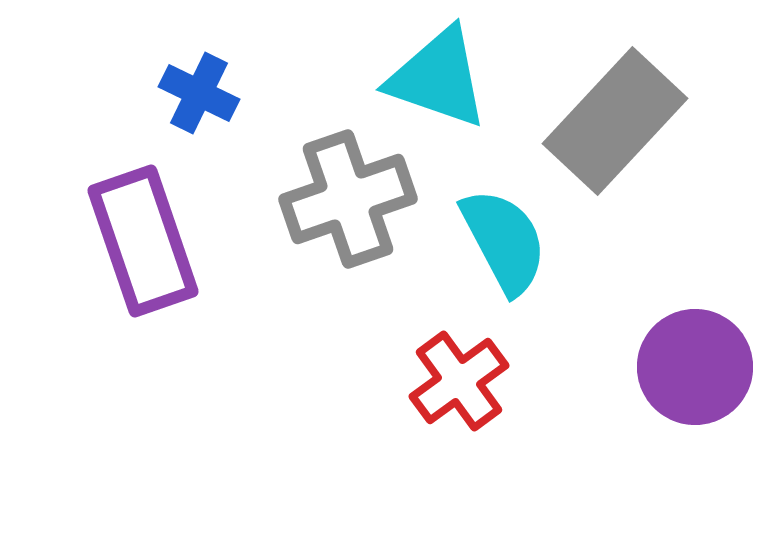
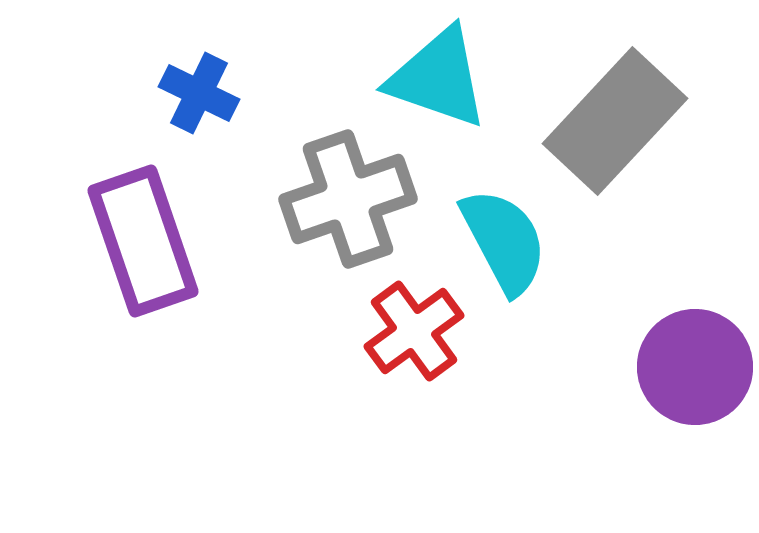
red cross: moved 45 px left, 50 px up
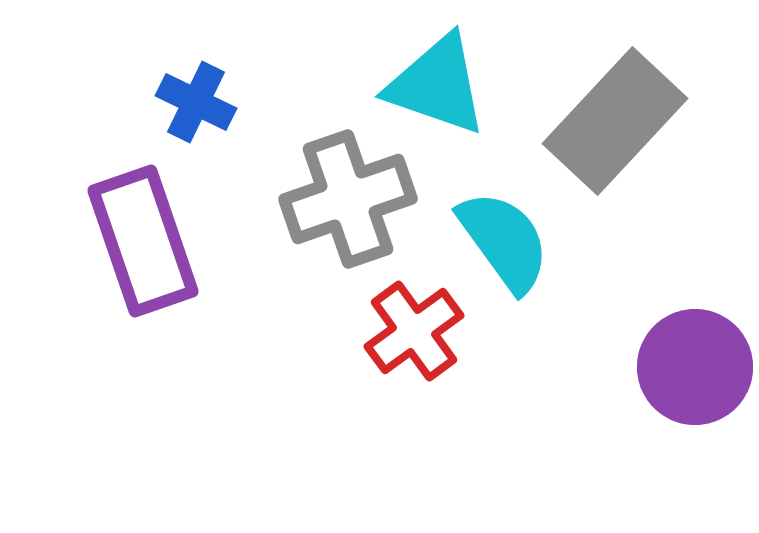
cyan triangle: moved 1 px left, 7 px down
blue cross: moved 3 px left, 9 px down
cyan semicircle: rotated 8 degrees counterclockwise
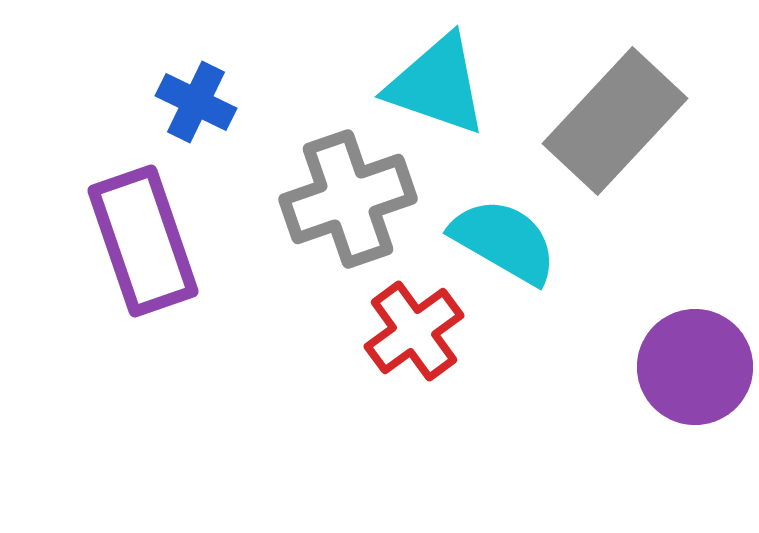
cyan semicircle: rotated 24 degrees counterclockwise
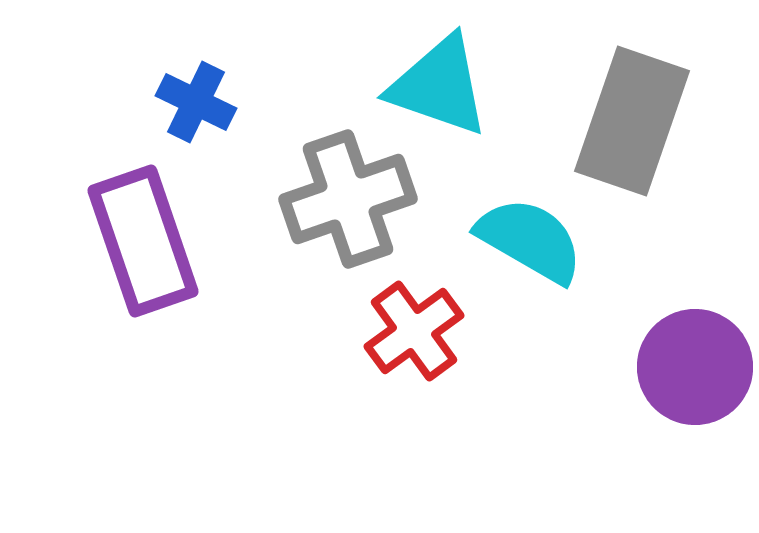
cyan triangle: moved 2 px right, 1 px down
gray rectangle: moved 17 px right; rotated 24 degrees counterclockwise
cyan semicircle: moved 26 px right, 1 px up
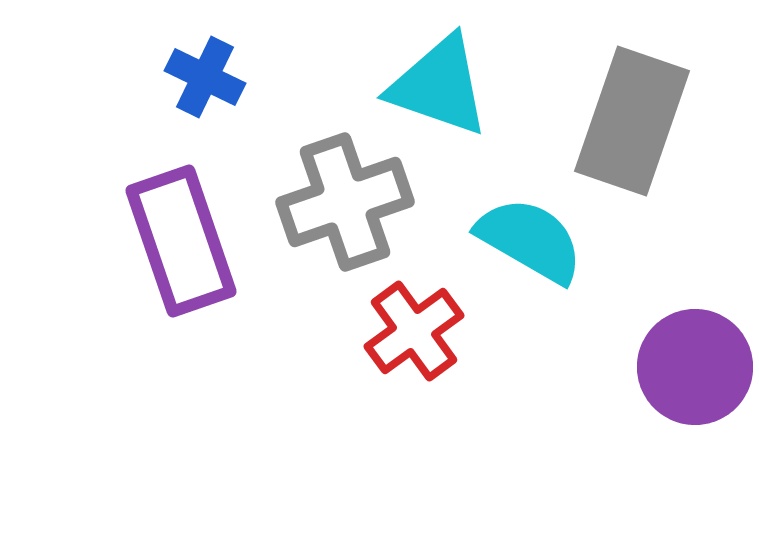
blue cross: moved 9 px right, 25 px up
gray cross: moved 3 px left, 3 px down
purple rectangle: moved 38 px right
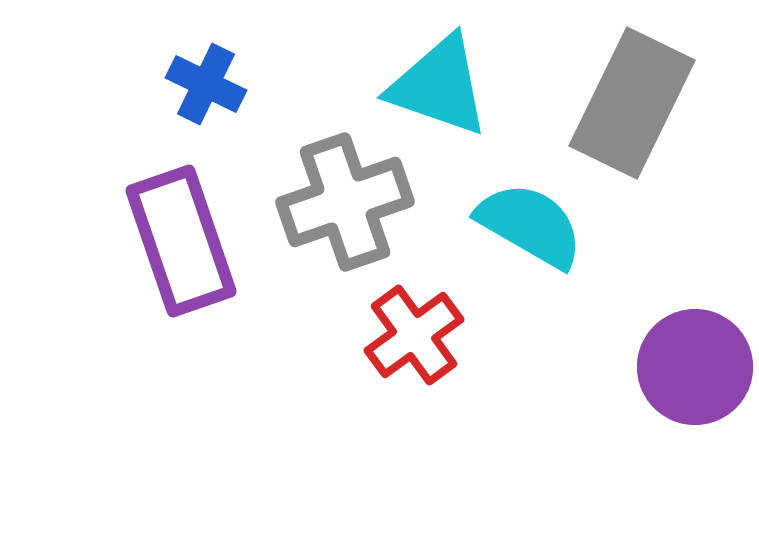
blue cross: moved 1 px right, 7 px down
gray rectangle: moved 18 px up; rotated 7 degrees clockwise
cyan semicircle: moved 15 px up
red cross: moved 4 px down
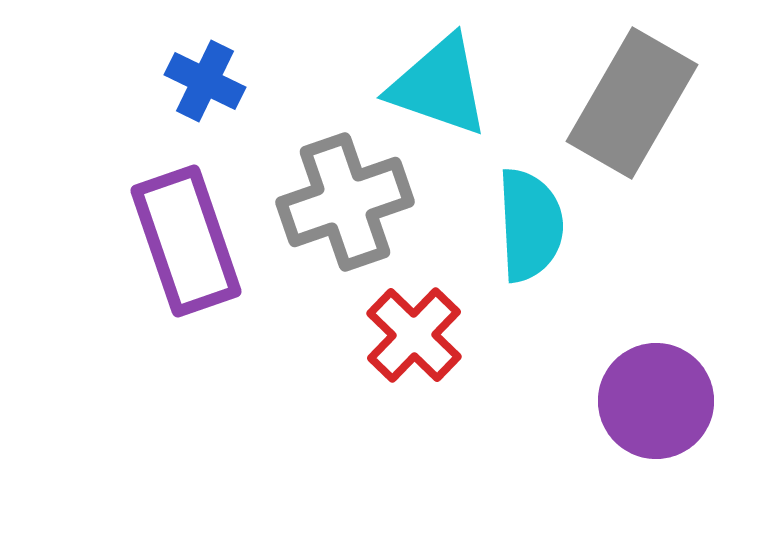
blue cross: moved 1 px left, 3 px up
gray rectangle: rotated 4 degrees clockwise
cyan semicircle: rotated 57 degrees clockwise
purple rectangle: moved 5 px right
red cross: rotated 10 degrees counterclockwise
purple circle: moved 39 px left, 34 px down
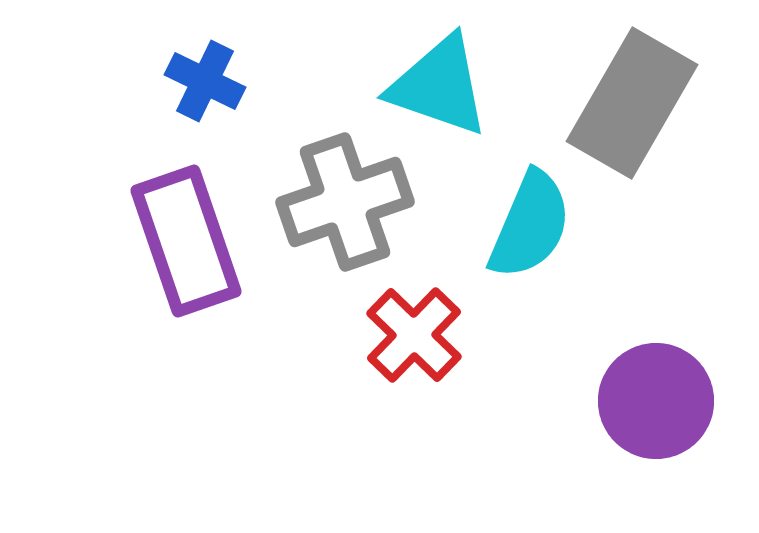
cyan semicircle: rotated 26 degrees clockwise
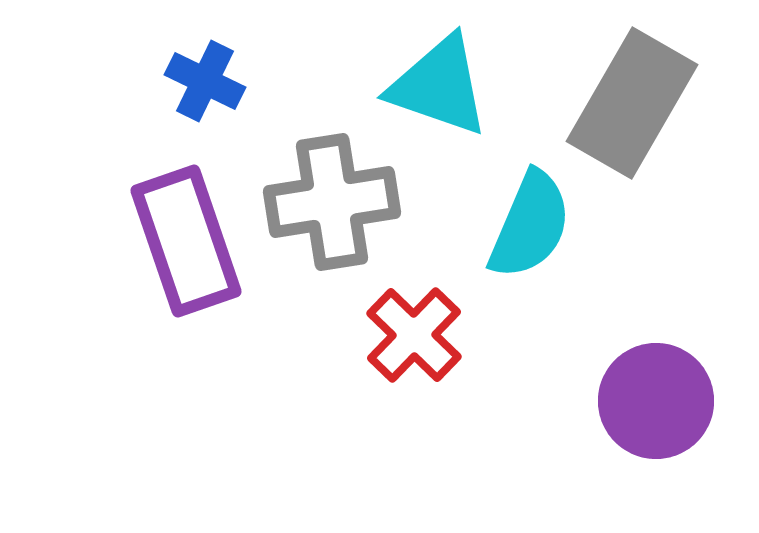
gray cross: moved 13 px left; rotated 10 degrees clockwise
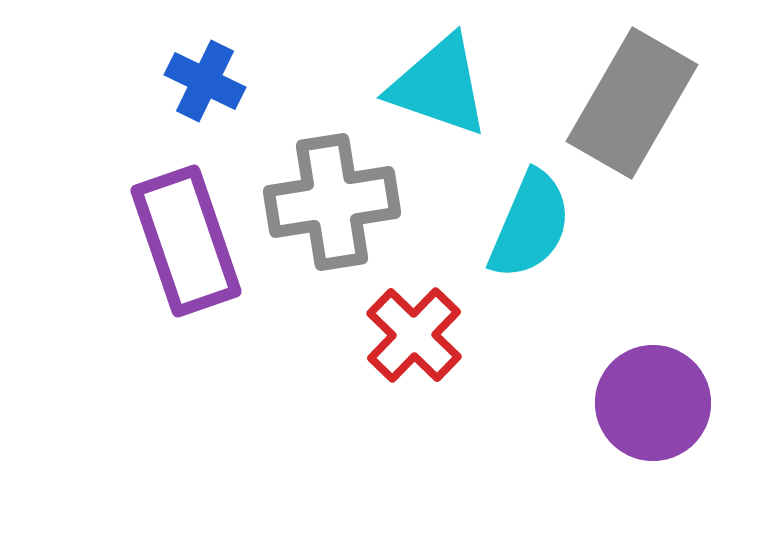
purple circle: moved 3 px left, 2 px down
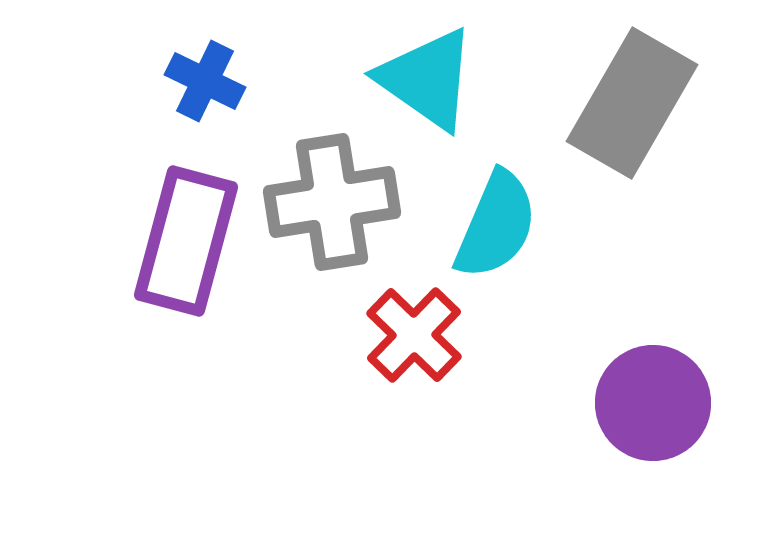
cyan triangle: moved 12 px left, 7 px up; rotated 16 degrees clockwise
cyan semicircle: moved 34 px left
purple rectangle: rotated 34 degrees clockwise
